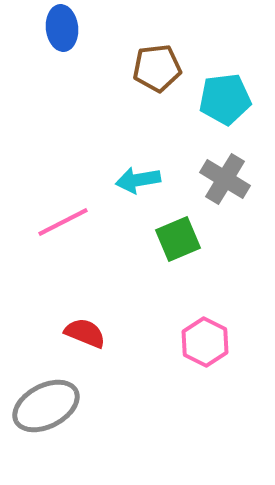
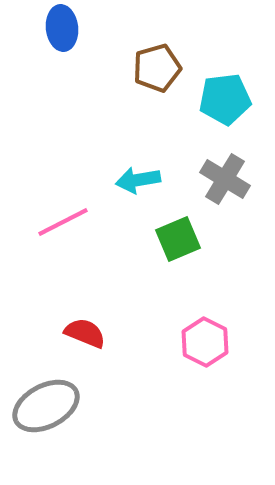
brown pentagon: rotated 9 degrees counterclockwise
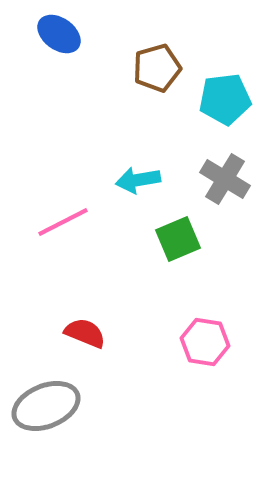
blue ellipse: moved 3 px left, 6 px down; rotated 48 degrees counterclockwise
pink hexagon: rotated 18 degrees counterclockwise
gray ellipse: rotated 6 degrees clockwise
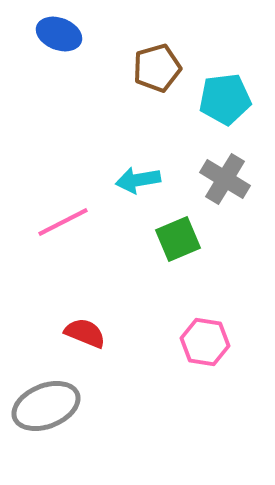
blue ellipse: rotated 15 degrees counterclockwise
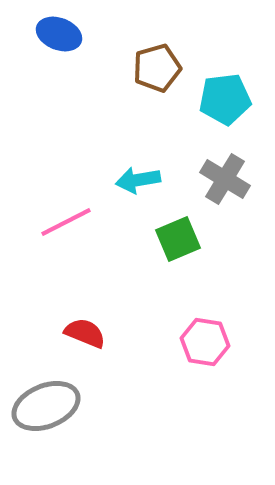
pink line: moved 3 px right
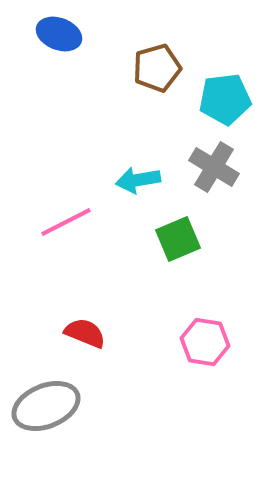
gray cross: moved 11 px left, 12 px up
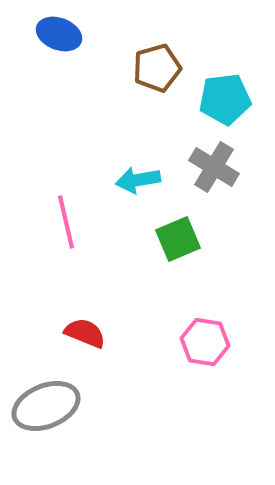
pink line: rotated 76 degrees counterclockwise
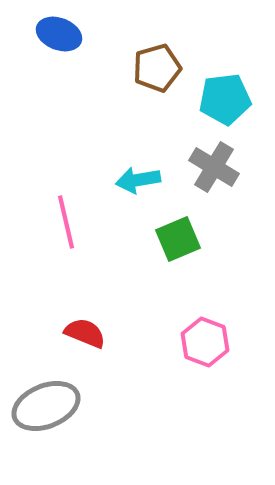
pink hexagon: rotated 12 degrees clockwise
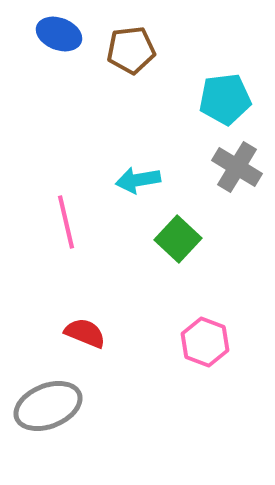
brown pentagon: moved 26 px left, 18 px up; rotated 9 degrees clockwise
gray cross: moved 23 px right
green square: rotated 24 degrees counterclockwise
gray ellipse: moved 2 px right
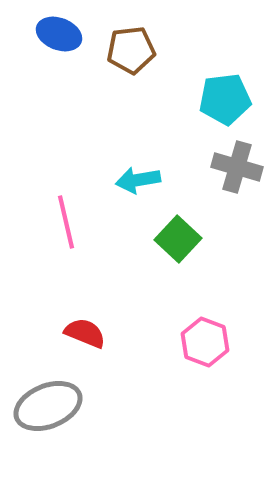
gray cross: rotated 15 degrees counterclockwise
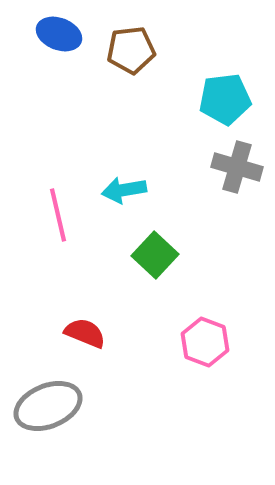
cyan arrow: moved 14 px left, 10 px down
pink line: moved 8 px left, 7 px up
green square: moved 23 px left, 16 px down
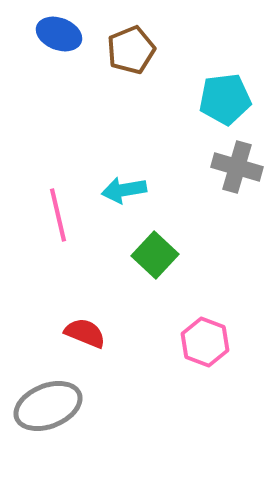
brown pentagon: rotated 15 degrees counterclockwise
